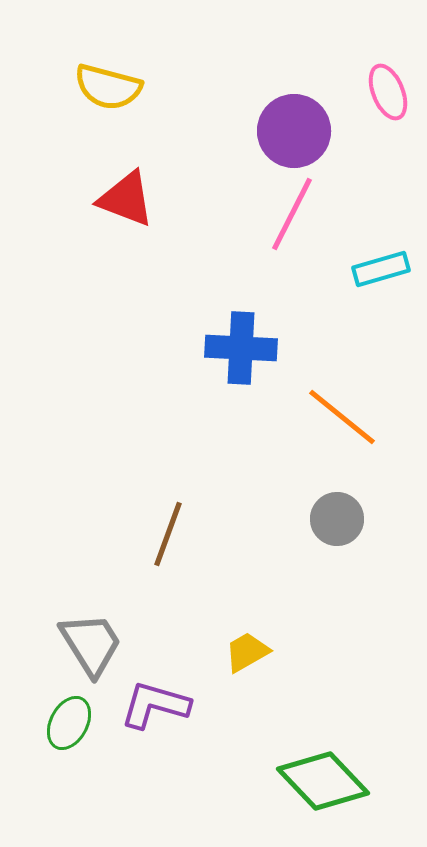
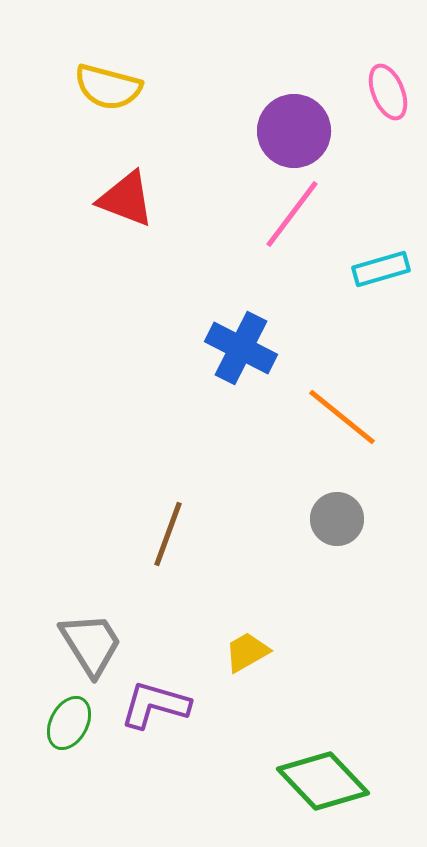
pink line: rotated 10 degrees clockwise
blue cross: rotated 24 degrees clockwise
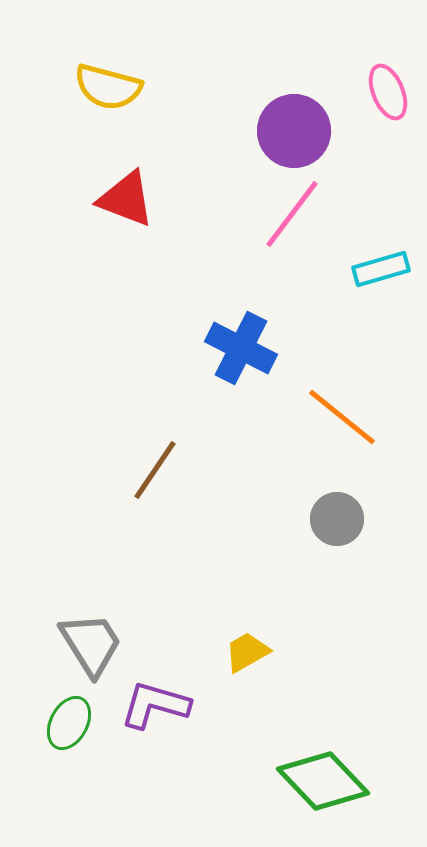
brown line: moved 13 px left, 64 px up; rotated 14 degrees clockwise
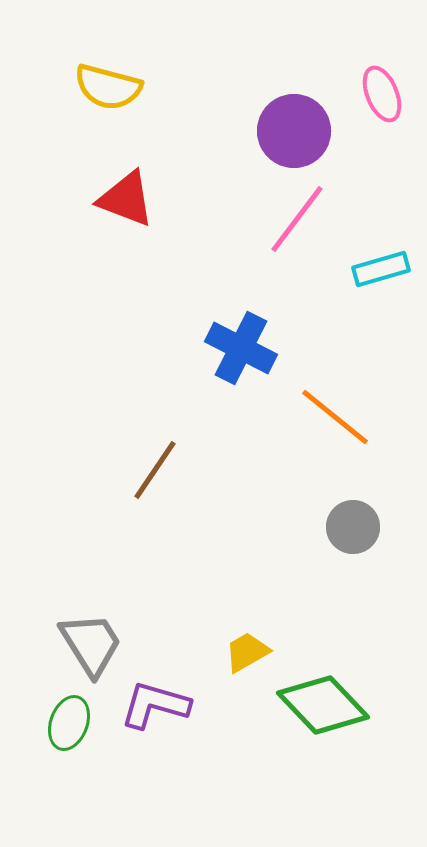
pink ellipse: moved 6 px left, 2 px down
pink line: moved 5 px right, 5 px down
orange line: moved 7 px left
gray circle: moved 16 px right, 8 px down
green ellipse: rotated 8 degrees counterclockwise
green diamond: moved 76 px up
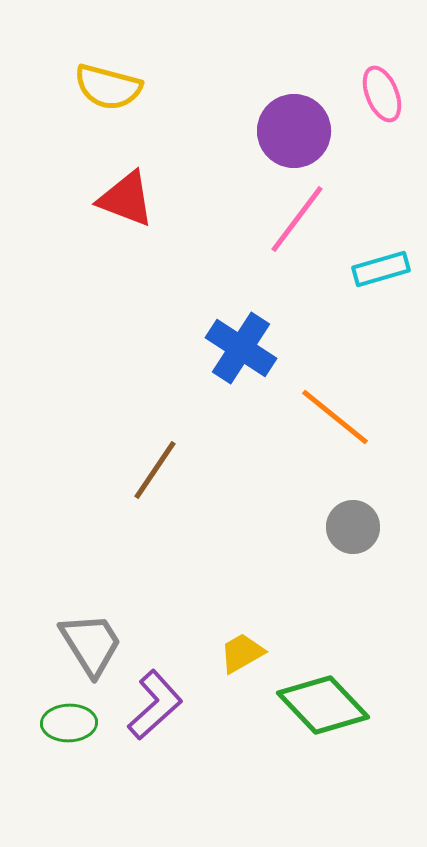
blue cross: rotated 6 degrees clockwise
yellow trapezoid: moved 5 px left, 1 px down
purple L-shape: rotated 122 degrees clockwise
green ellipse: rotated 68 degrees clockwise
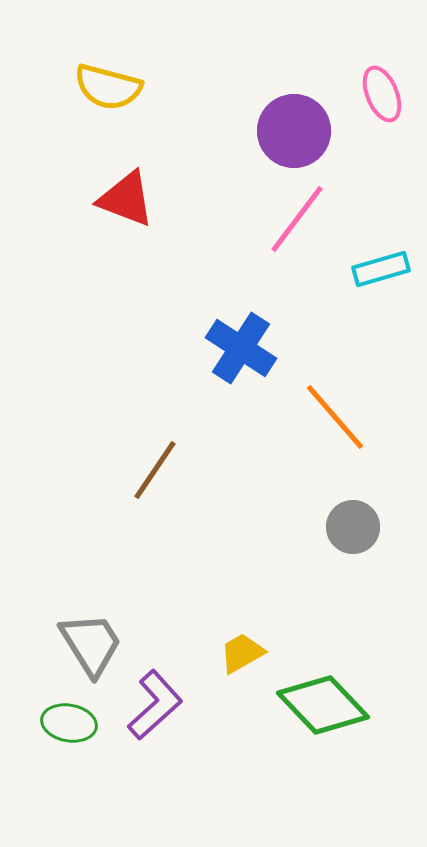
orange line: rotated 10 degrees clockwise
green ellipse: rotated 12 degrees clockwise
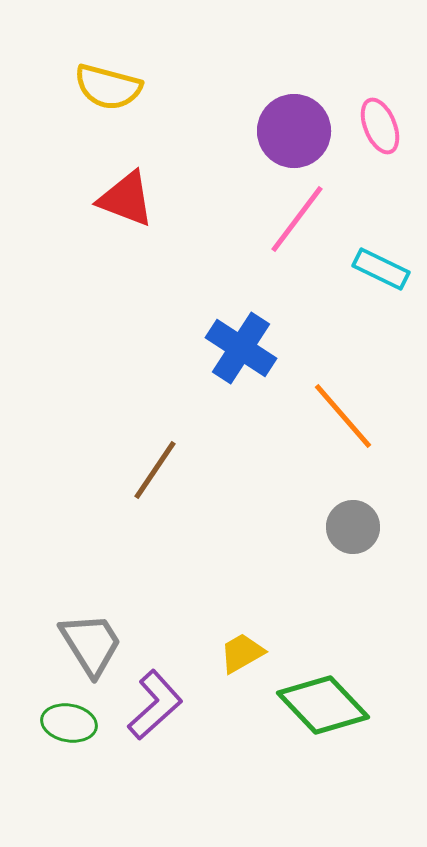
pink ellipse: moved 2 px left, 32 px down
cyan rectangle: rotated 42 degrees clockwise
orange line: moved 8 px right, 1 px up
